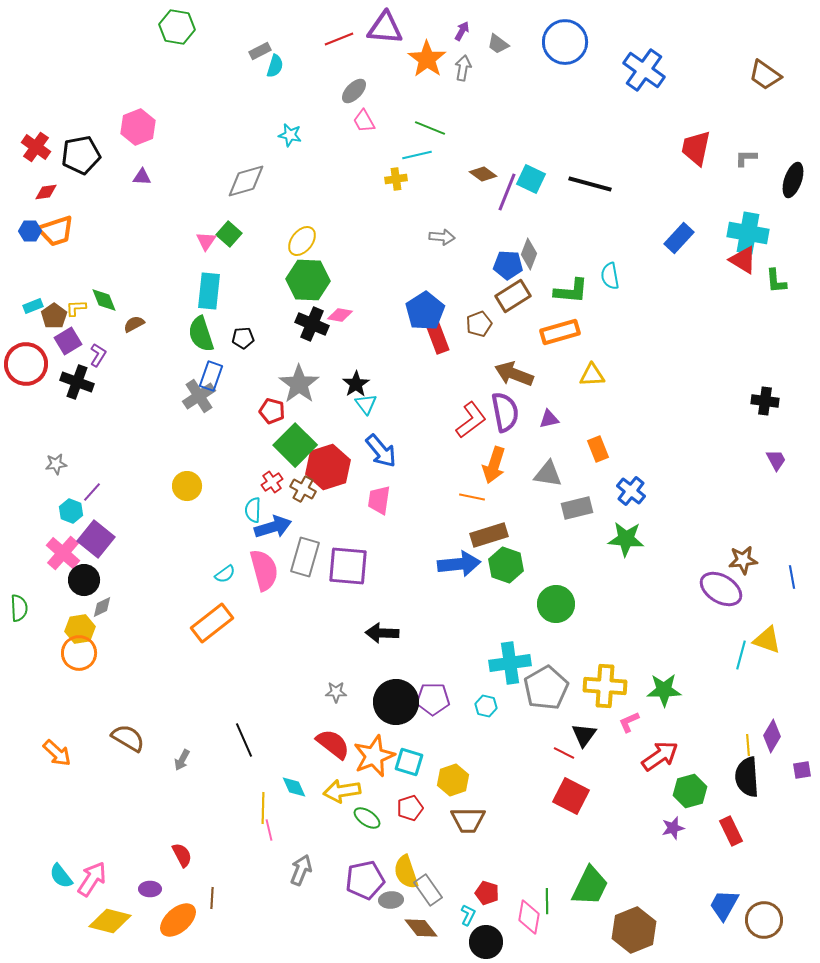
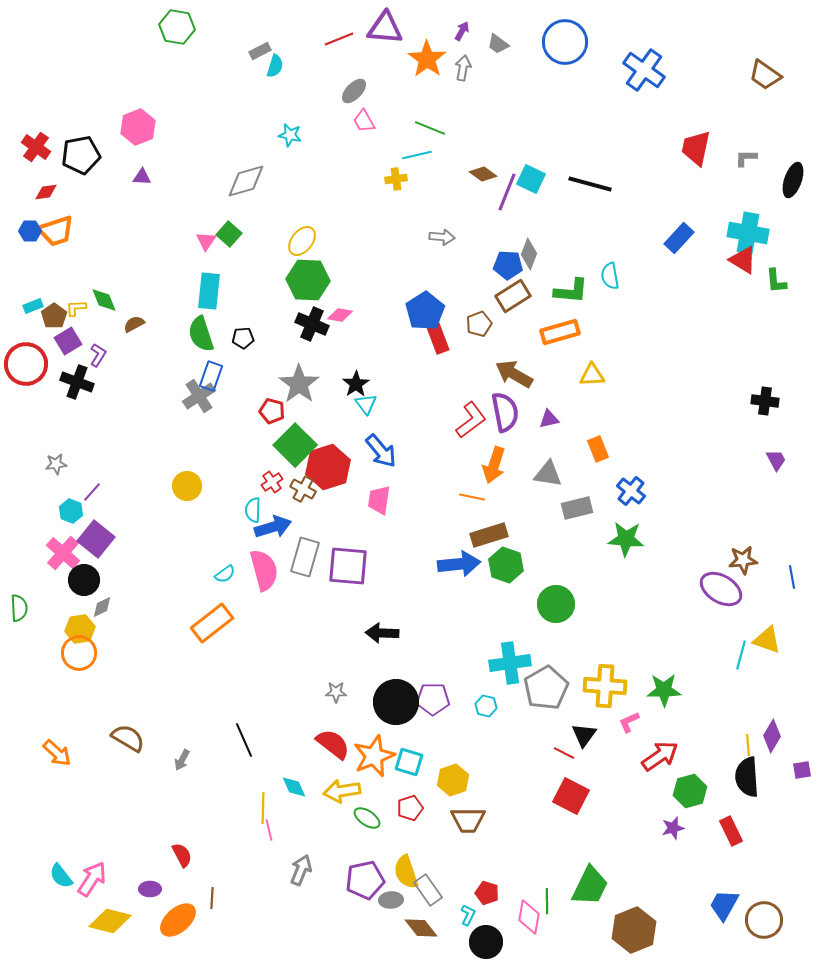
brown arrow at (514, 374): rotated 9 degrees clockwise
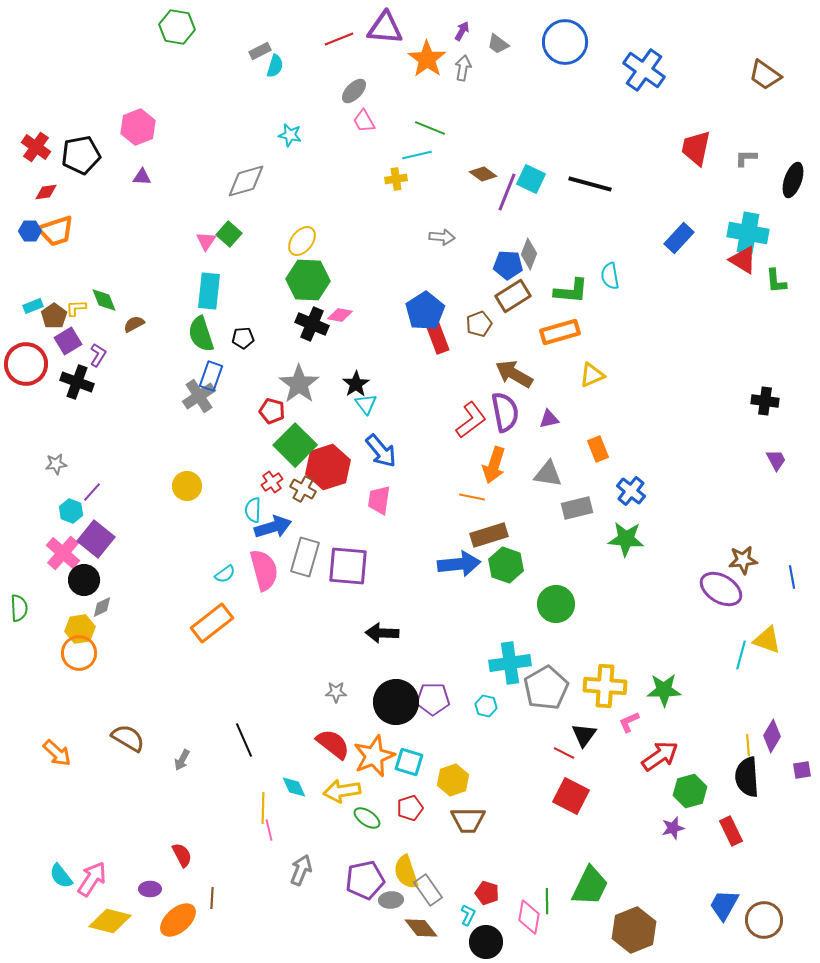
yellow triangle at (592, 375): rotated 20 degrees counterclockwise
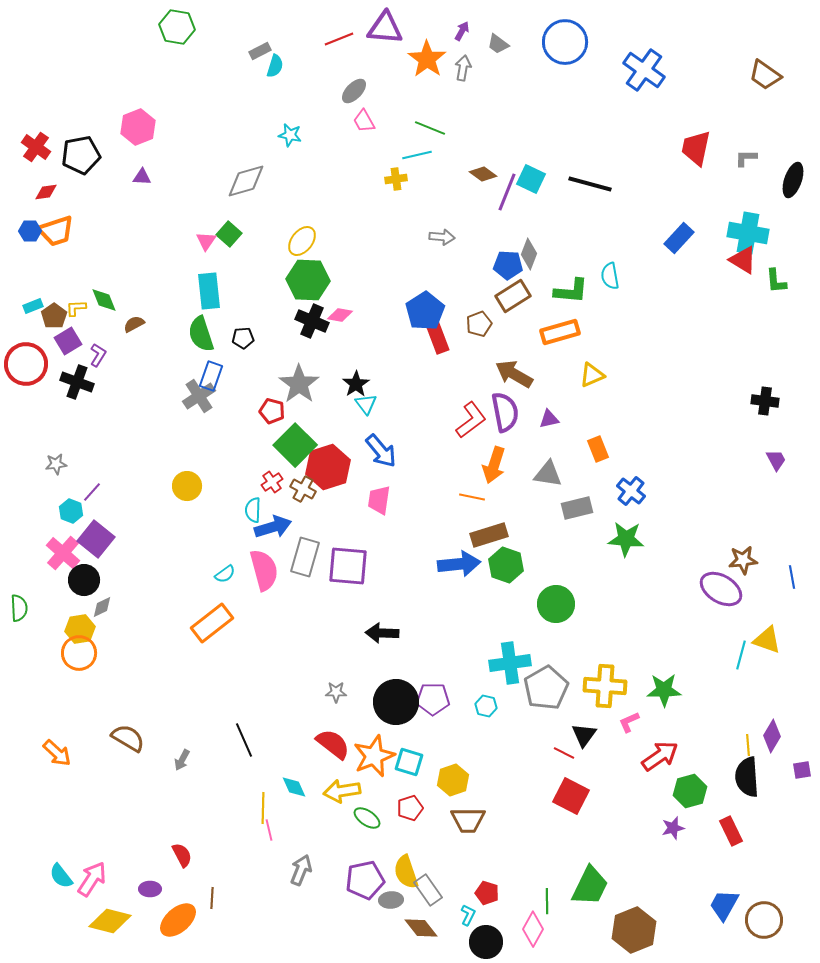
cyan rectangle at (209, 291): rotated 12 degrees counterclockwise
black cross at (312, 324): moved 3 px up
pink diamond at (529, 917): moved 4 px right, 12 px down; rotated 20 degrees clockwise
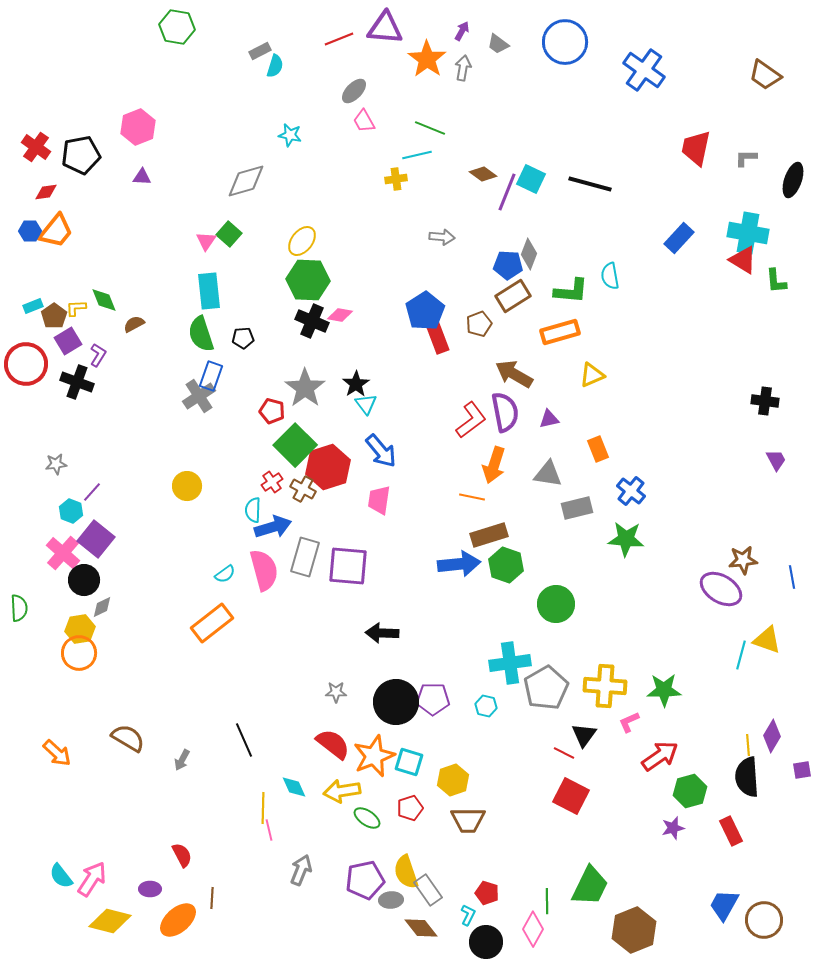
orange trapezoid at (56, 231): rotated 33 degrees counterclockwise
gray star at (299, 384): moved 6 px right, 4 px down
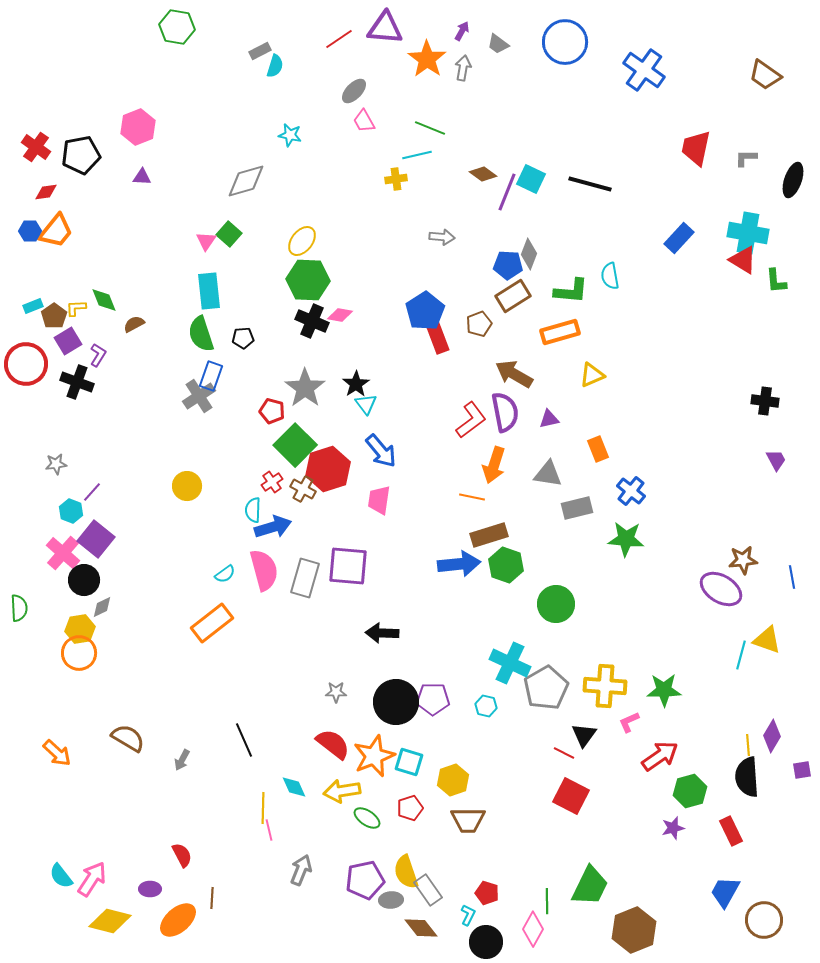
red line at (339, 39): rotated 12 degrees counterclockwise
red hexagon at (328, 467): moved 2 px down
gray rectangle at (305, 557): moved 21 px down
cyan cross at (510, 663): rotated 33 degrees clockwise
blue trapezoid at (724, 905): moved 1 px right, 13 px up
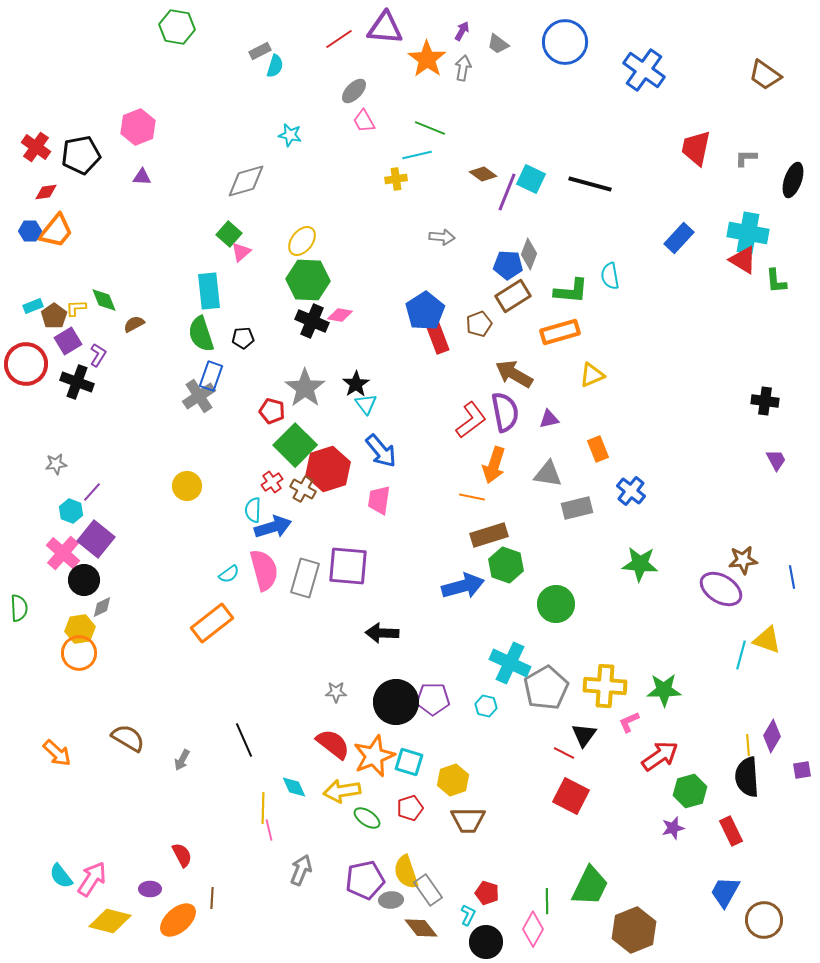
pink triangle at (206, 241): moved 35 px right, 11 px down; rotated 15 degrees clockwise
green star at (626, 539): moved 14 px right, 25 px down
blue arrow at (459, 564): moved 4 px right, 22 px down; rotated 9 degrees counterclockwise
cyan semicircle at (225, 574): moved 4 px right
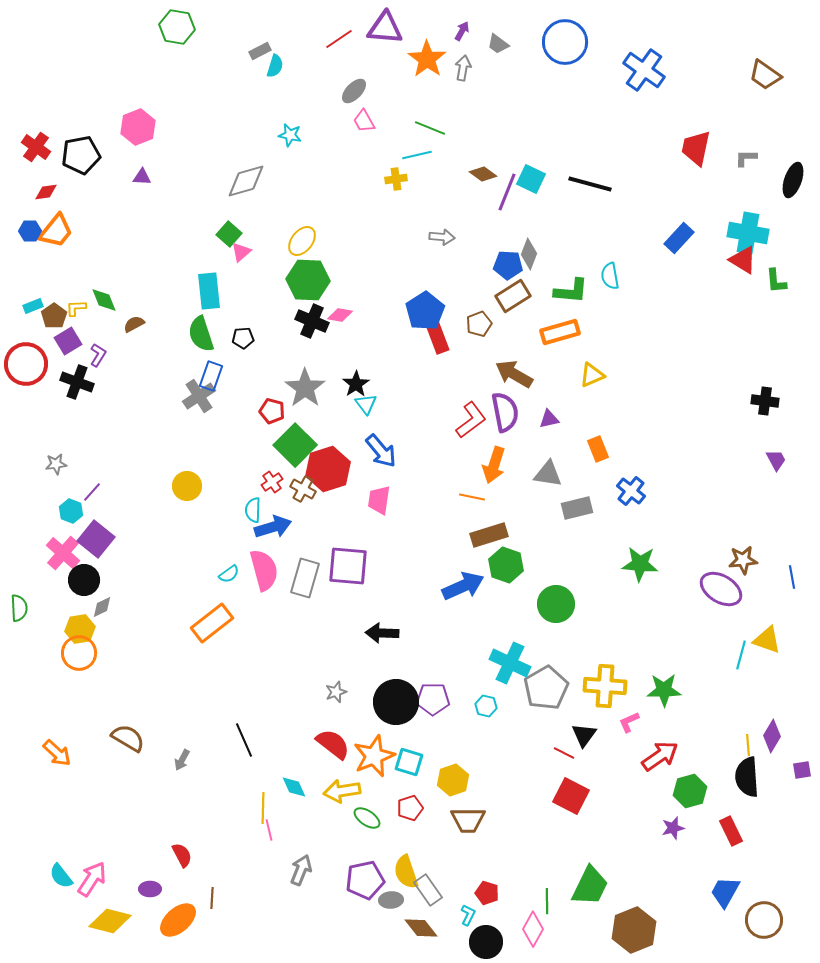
blue arrow at (463, 586): rotated 9 degrees counterclockwise
gray star at (336, 692): rotated 20 degrees counterclockwise
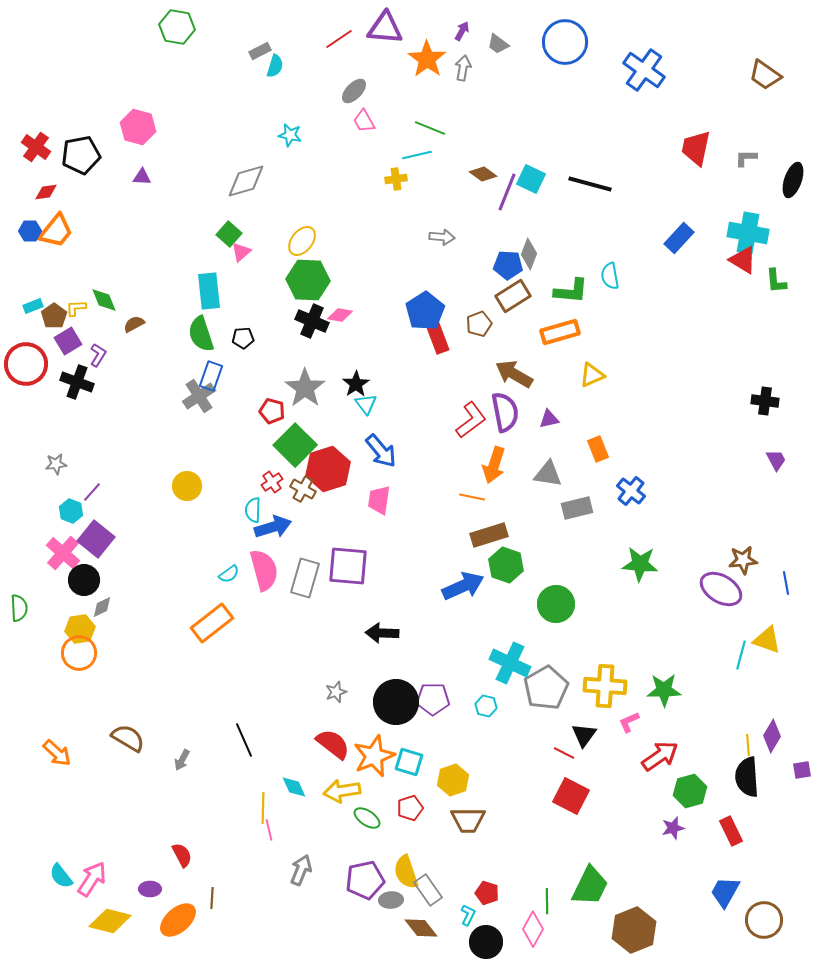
pink hexagon at (138, 127): rotated 24 degrees counterclockwise
blue line at (792, 577): moved 6 px left, 6 px down
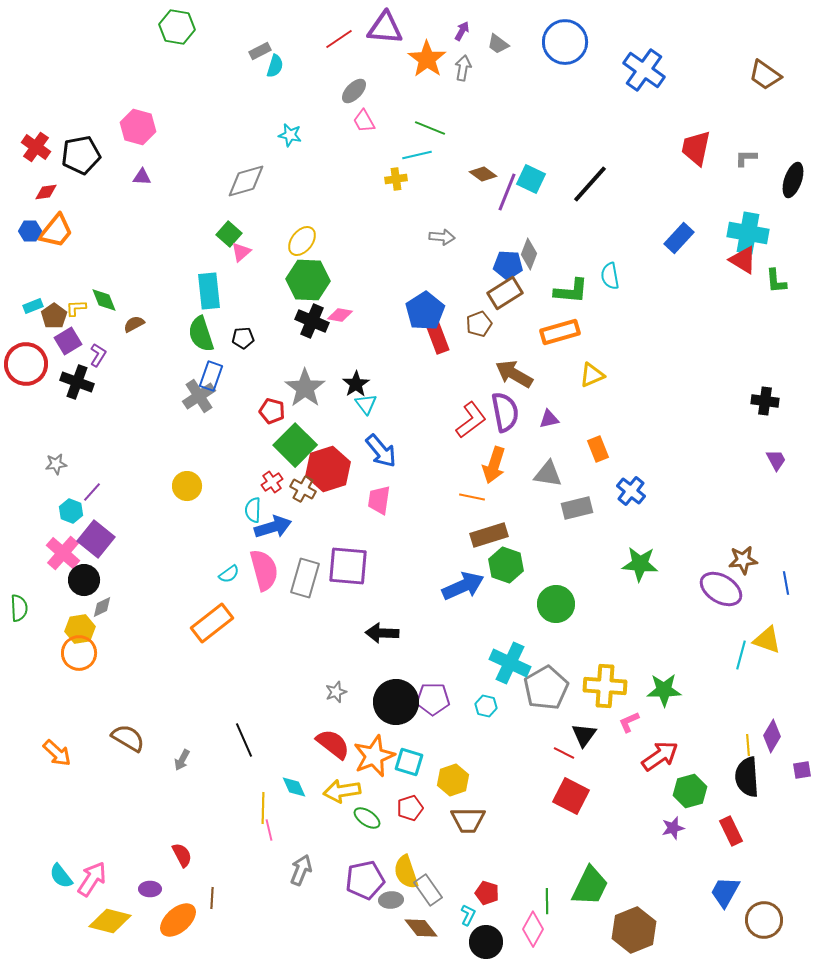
black line at (590, 184): rotated 63 degrees counterclockwise
brown rectangle at (513, 296): moved 8 px left, 3 px up
